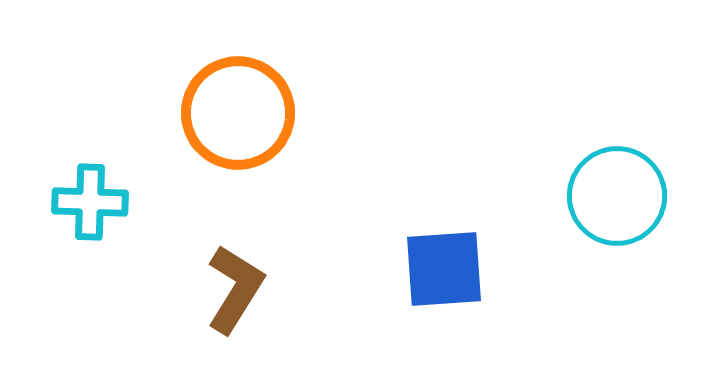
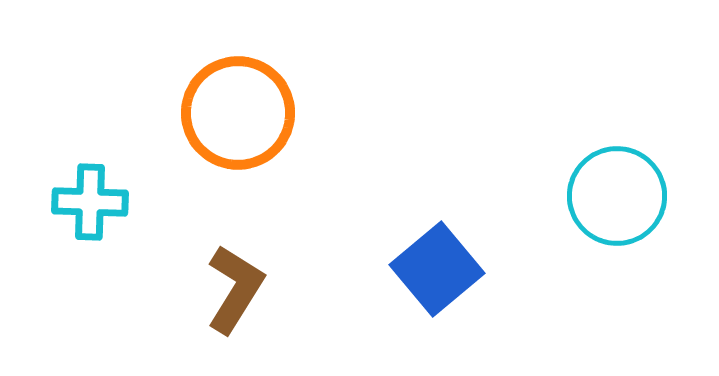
blue square: moved 7 px left; rotated 36 degrees counterclockwise
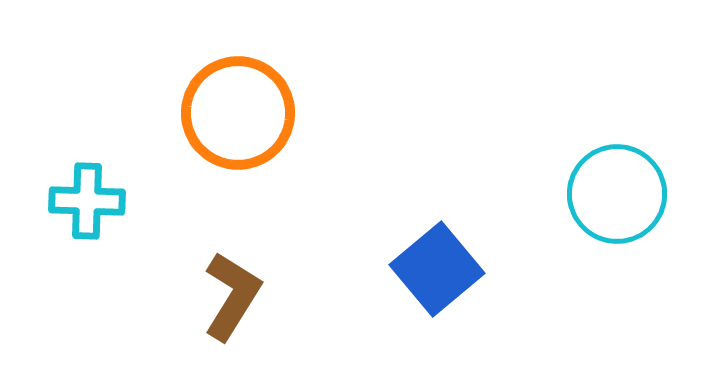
cyan circle: moved 2 px up
cyan cross: moved 3 px left, 1 px up
brown L-shape: moved 3 px left, 7 px down
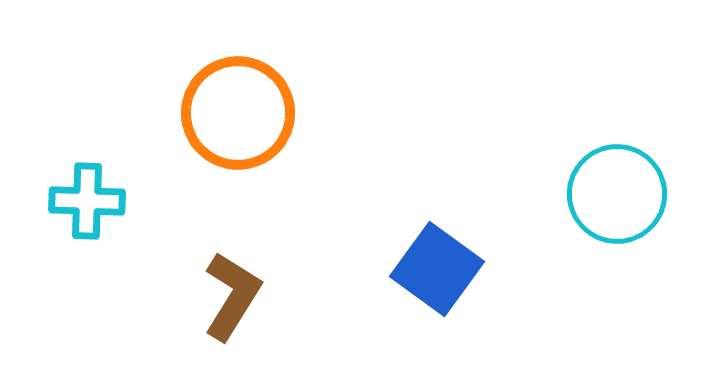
blue square: rotated 14 degrees counterclockwise
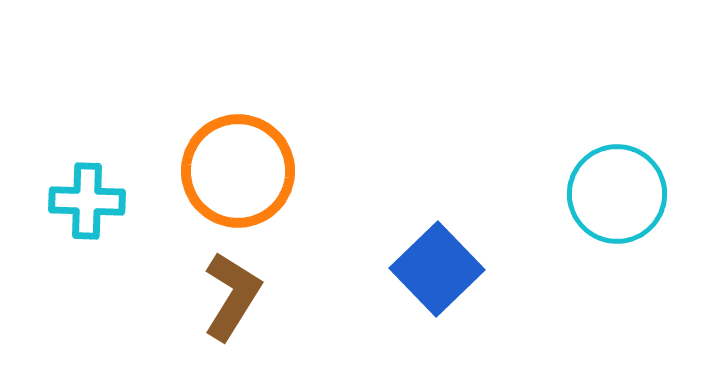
orange circle: moved 58 px down
blue square: rotated 10 degrees clockwise
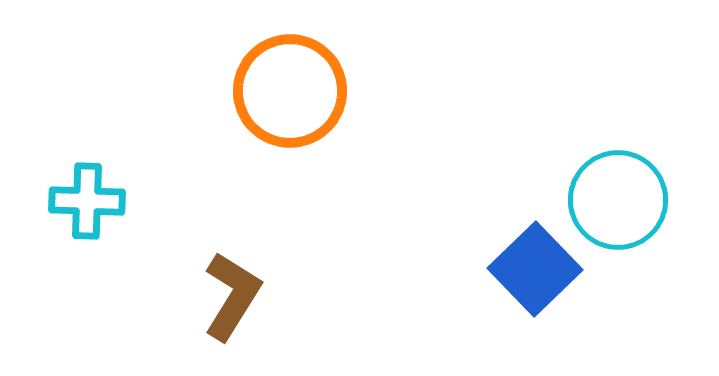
orange circle: moved 52 px right, 80 px up
cyan circle: moved 1 px right, 6 px down
blue square: moved 98 px right
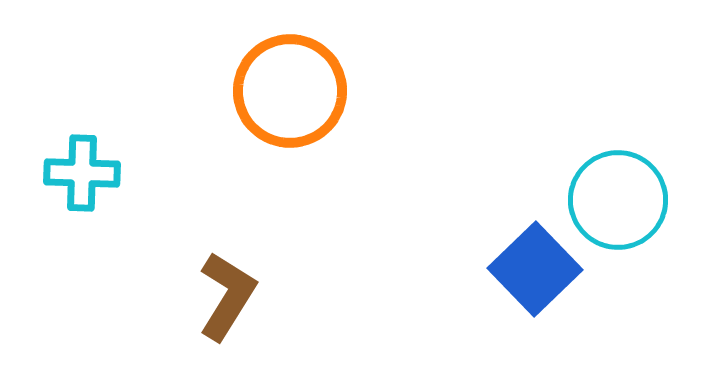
cyan cross: moved 5 px left, 28 px up
brown L-shape: moved 5 px left
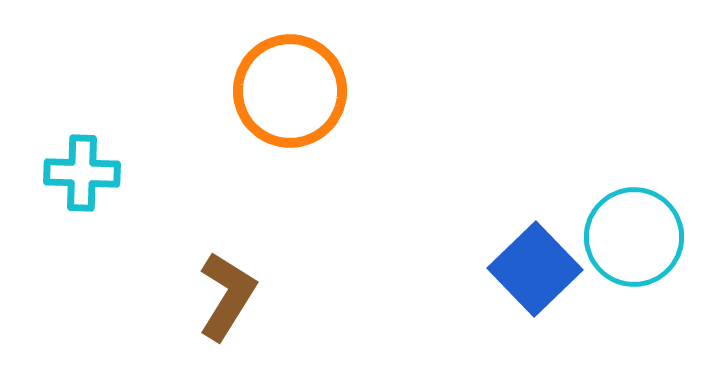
cyan circle: moved 16 px right, 37 px down
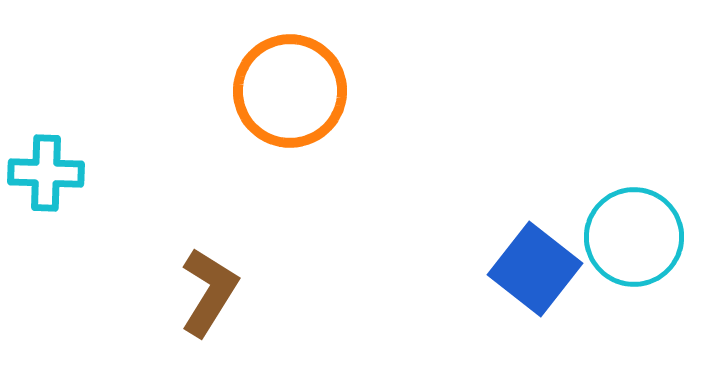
cyan cross: moved 36 px left
blue square: rotated 8 degrees counterclockwise
brown L-shape: moved 18 px left, 4 px up
